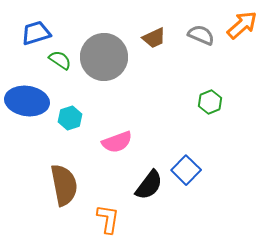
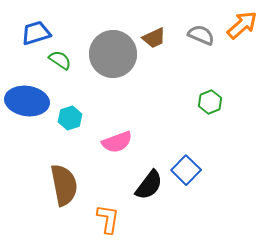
gray circle: moved 9 px right, 3 px up
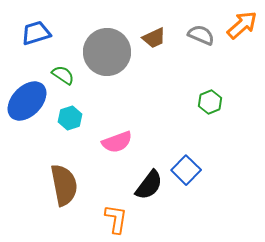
gray circle: moved 6 px left, 2 px up
green semicircle: moved 3 px right, 15 px down
blue ellipse: rotated 54 degrees counterclockwise
orange L-shape: moved 8 px right
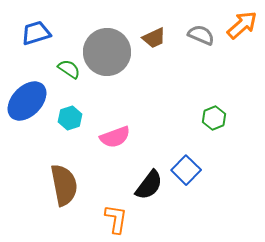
green semicircle: moved 6 px right, 6 px up
green hexagon: moved 4 px right, 16 px down
pink semicircle: moved 2 px left, 5 px up
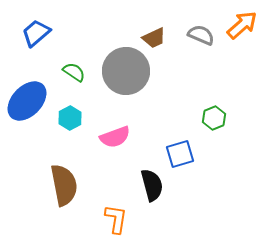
blue trapezoid: rotated 24 degrees counterclockwise
gray circle: moved 19 px right, 19 px down
green semicircle: moved 5 px right, 3 px down
cyan hexagon: rotated 10 degrees counterclockwise
blue square: moved 6 px left, 16 px up; rotated 28 degrees clockwise
black semicircle: moved 3 px right; rotated 52 degrees counterclockwise
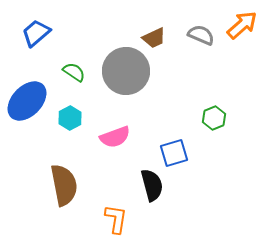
blue square: moved 6 px left, 1 px up
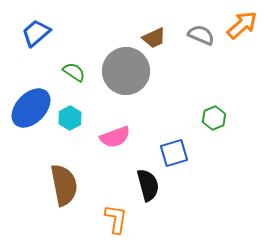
blue ellipse: moved 4 px right, 7 px down
black semicircle: moved 4 px left
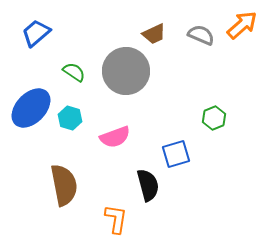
brown trapezoid: moved 4 px up
cyan hexagon: rotated 15 degrees counterclockwise
blue square: moved 2 px right, 1 px down
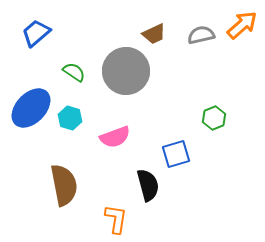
gray semicircle: rotated 36 degrees counterclockwise
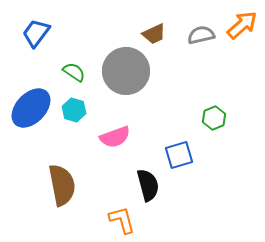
blue trapezoid: rotated 12 degrees counterclockwise
cyan hexagon: moved 4 px right, 8 px up
blue square: moved 3 px right, 1 px down
brown semicircle: moved 2 px left
orange L-shape: moved 6 px right, 1 px down; rotated 24 degrees counterclockwise
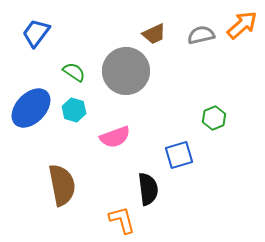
black semicircle: moved 4 px down; rotated 8 degrees clockwise
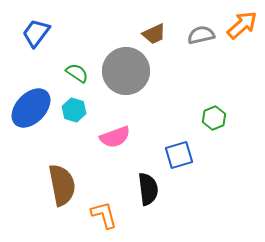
green semicircle: moved 3 px right, 1 px down
orange L-shape: moved 18 px left, 5 px up
